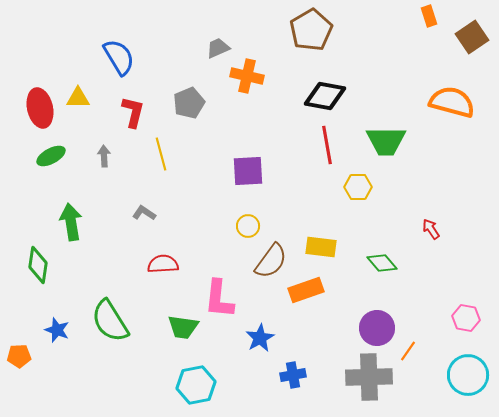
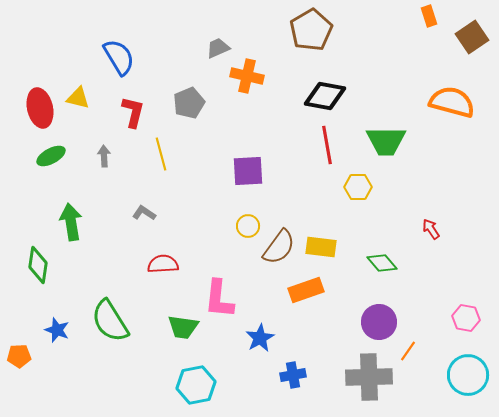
yellow triangle at (78, 98): rotated 15 degrees clockwise
brown semicircle at (271, 261): moved 8 px right, 14 px up
purple circle at (377, 328): moved 2 px right, 6 px up
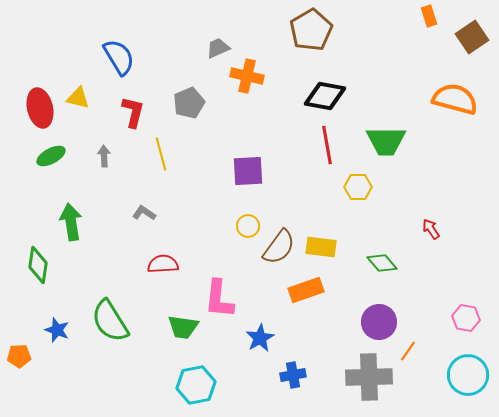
orange semicircle at (452, 102): moved 3 px right, 3 px up
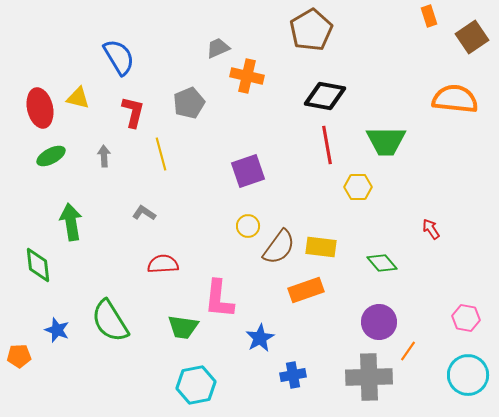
orange semicircle at (455, 99): rotated 9 degrees counterclockwise
purple square at (248, 171): rotated 16 degrees counterclockwise
green diamond at (38, 265): rotated 15 degrees counterclockwise
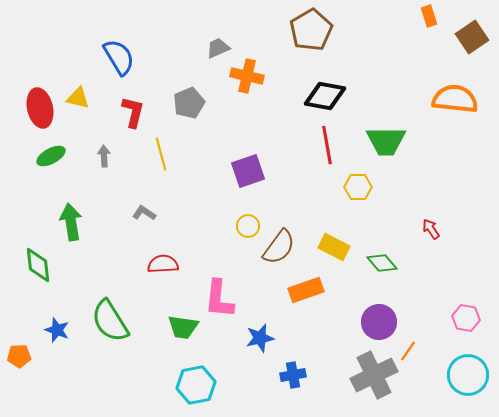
yellow rectangle at (321, 247): moved 13 px right; rotated 20 degrees clockwise
blue star at (260, 338): rotated 16 degrees clockwise
gray cross at (369, 377): moved 5 px right, 2 px up; rotated 24 degrees counterclockwise
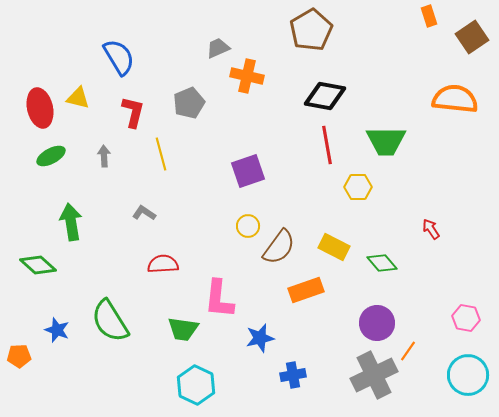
green diamond at (38, 265): rotated 42 degrees counterclockwise
purple circle at (379, 322): moved 2 px left, 1 px down
green trapezoid at (183, 327): moved 2 px down
cyan hexagon at (196, 385): rotated 24 degrees counterclockwise
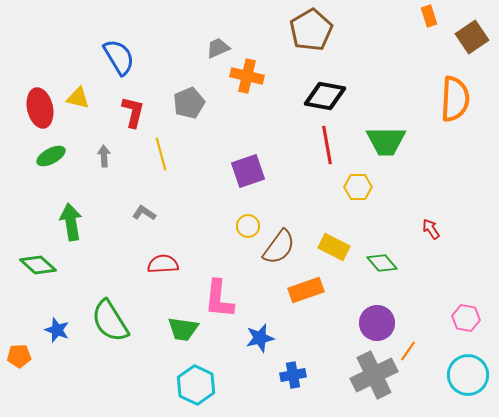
orange semicircle at (455, 99): rotated 87 degrees clockwise
